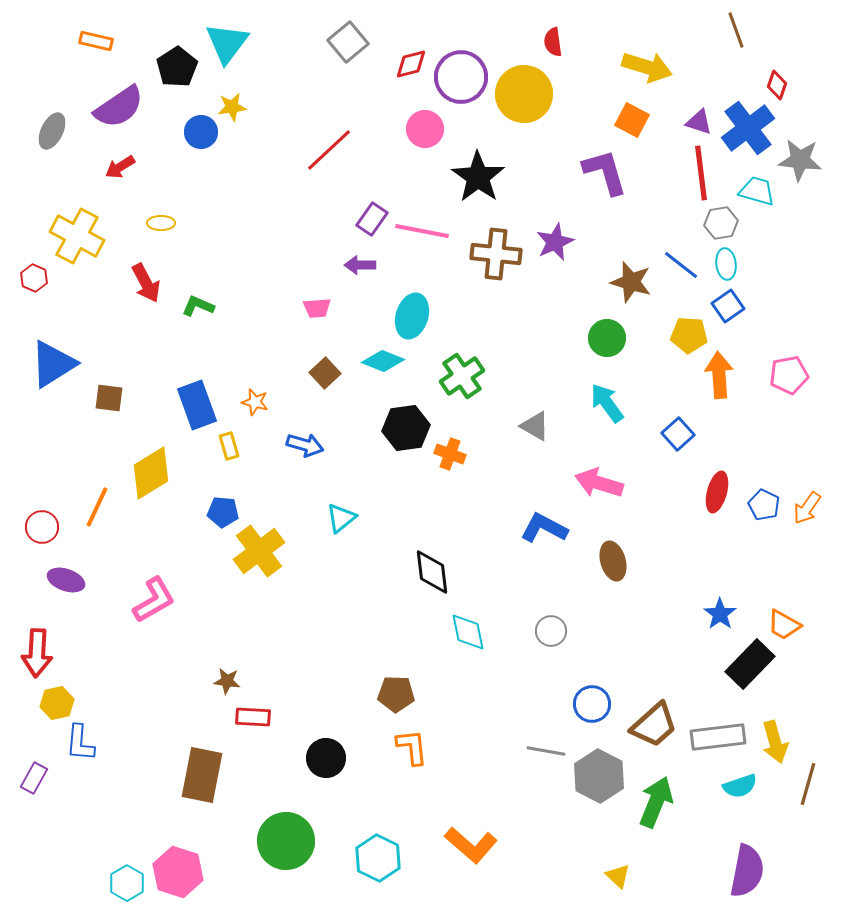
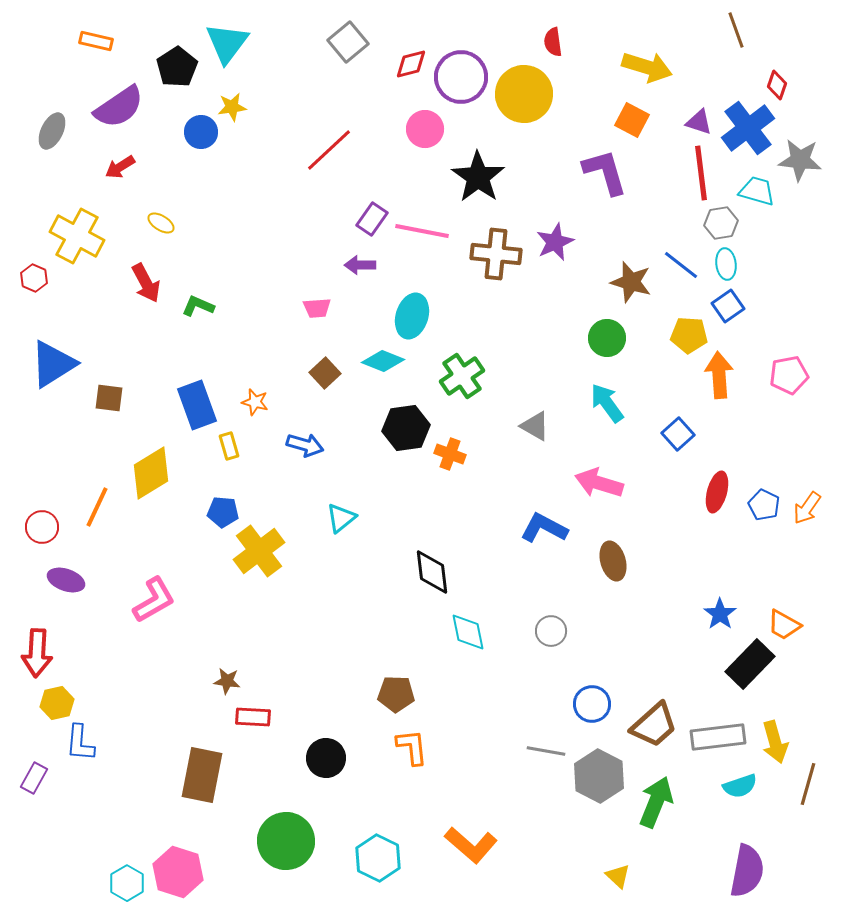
yellow ellipse at (161, 223): rotated 32 degrees clockwise
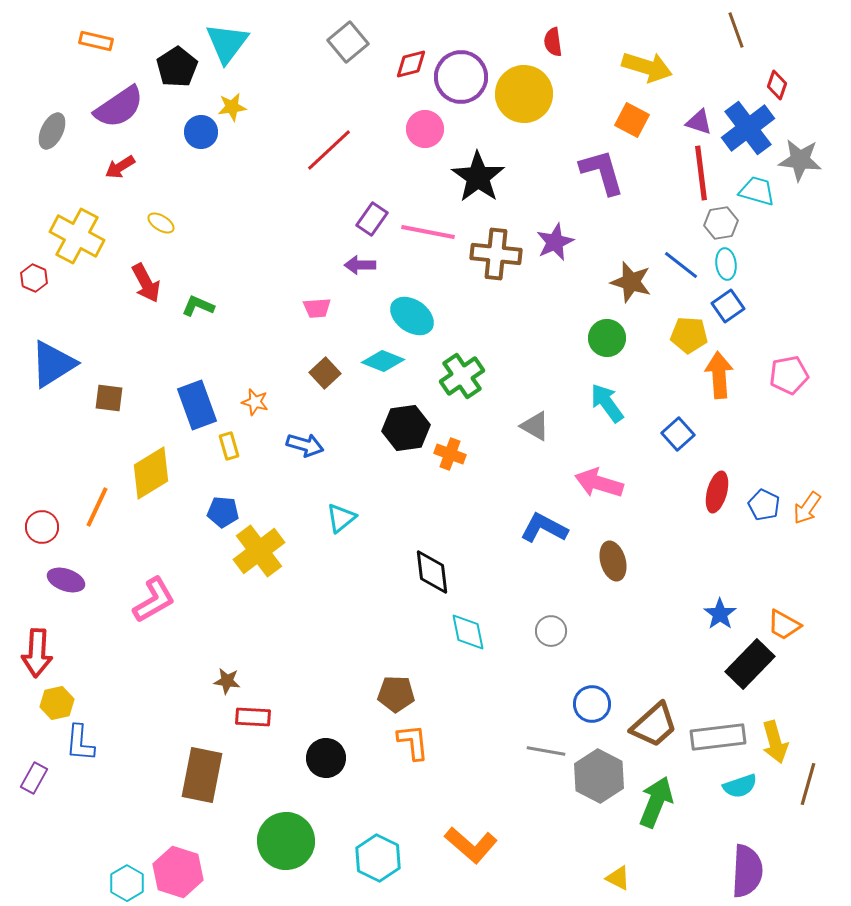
purple L-shape at (605, 172): moved 3 px left
pink line at (422, 231): moved 6 px right, 1 px down
cyan ellipse at (412, 316): rotated 72 degrees counterclockwise
orange L-shape at (412, 747): moved 1 px right, 5 px up
purple semicircle at (747, 871): rotated 8 degrees counterclockwise
yellow triangle at (618, 876): moved 2 px down; rotated 16 degrees counterclockwise
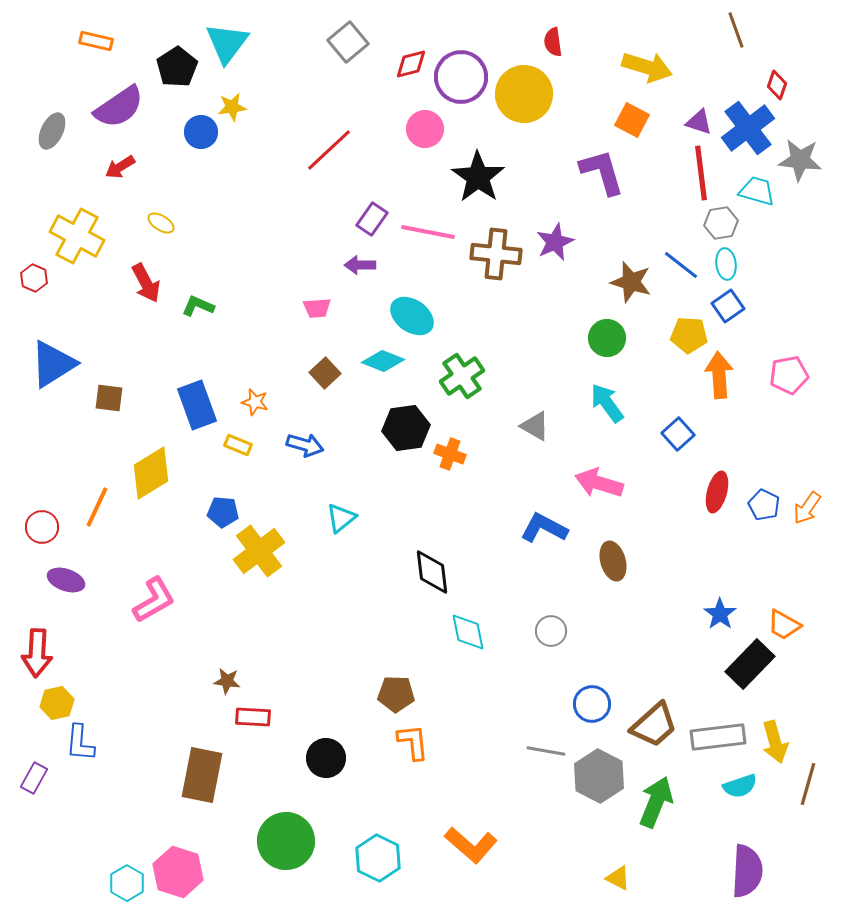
yellow rectangle at (229, 446): moved 9 px right, 1 px up; rotated 52 degrees counterclockwise
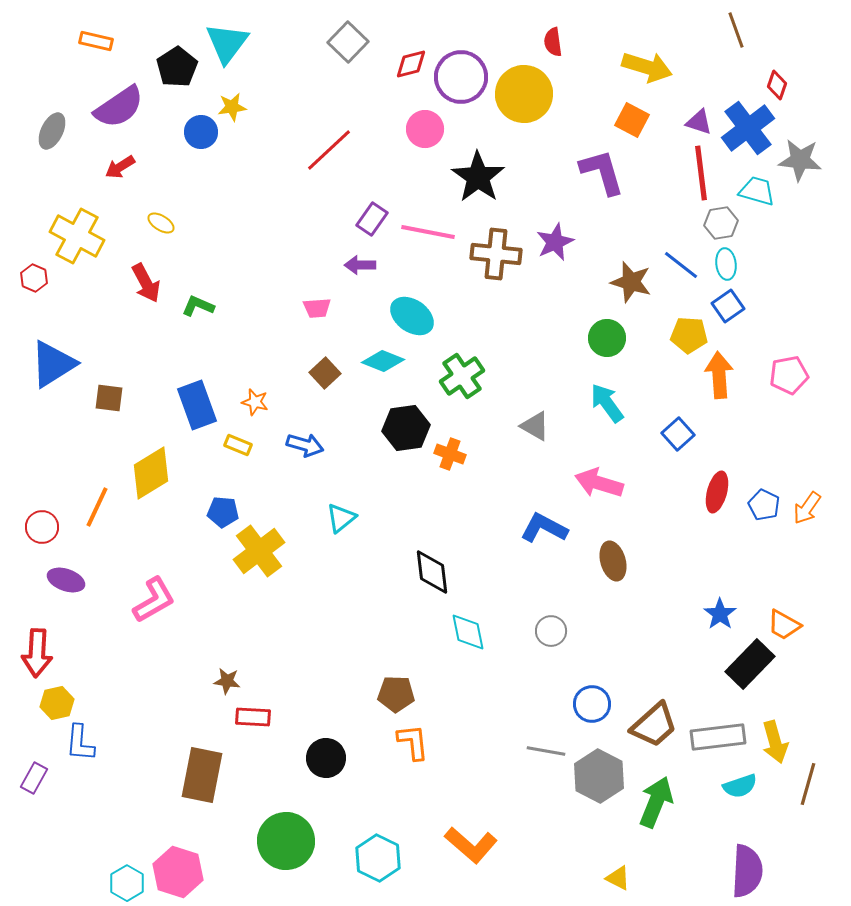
gray square at (348, 42): rotated 6 degrees counterclockwise
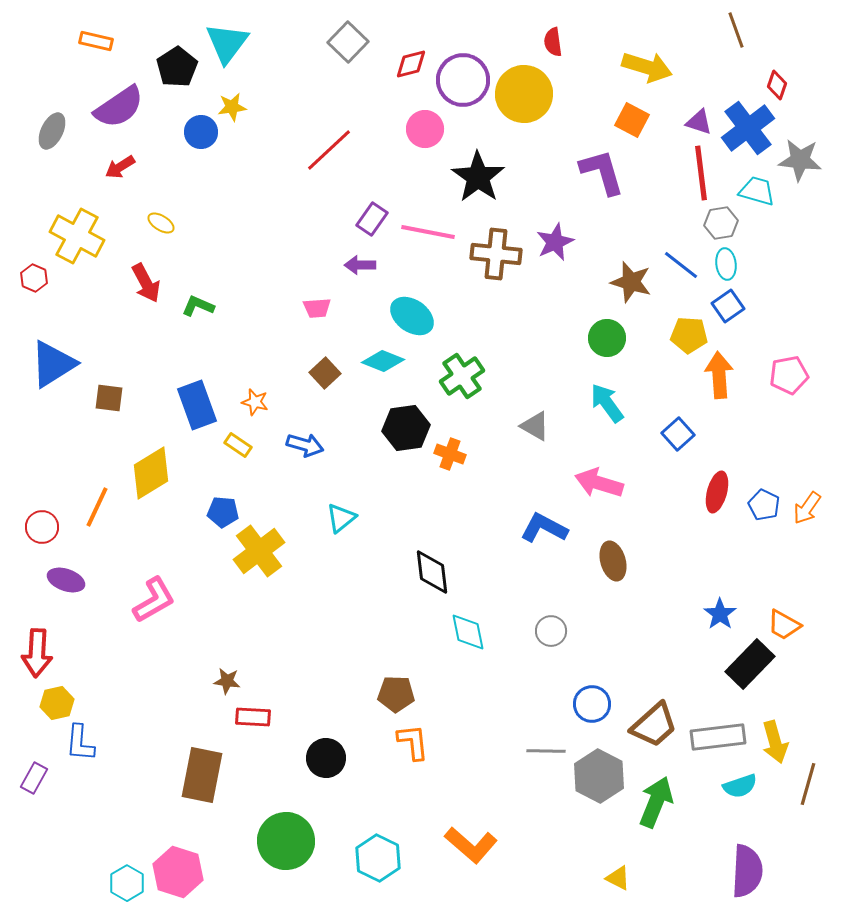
purple circle at (461, 77): moved 2 px right, 3 px down
yellow rectangle at (238, 445): rotated 12 degrees clockwise
gray line at (546, 751): rotated 9 degrees counterclockwise
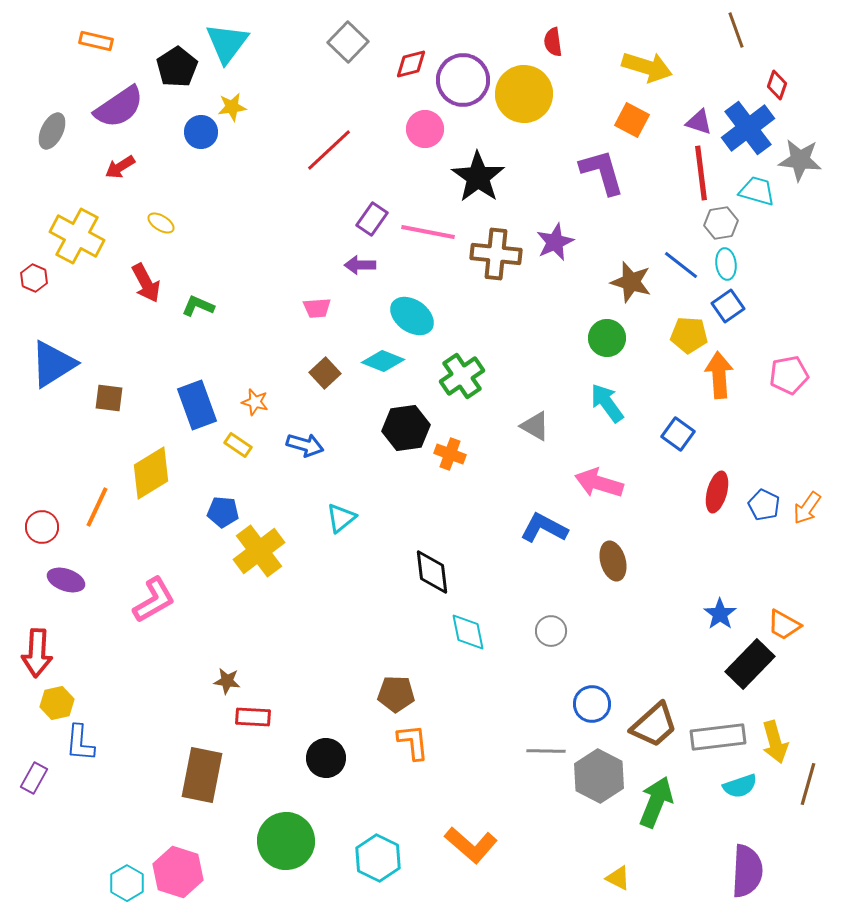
blue square at (678, 434): rotated 12 degrees counterclockwise
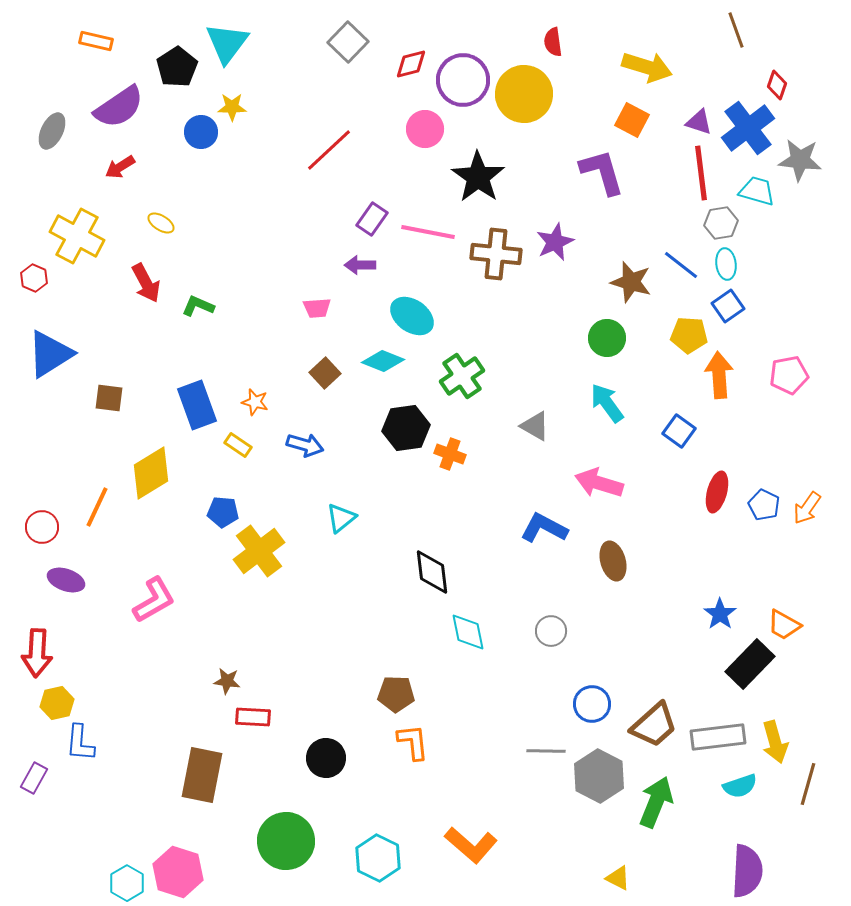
yellow star at (232, 107): rotated 8 degrees clockwise
blue triangle at (53, 364): moved 3 px left, 10 px up
blue square at (678, 434): moved 1 px right, 3 px up
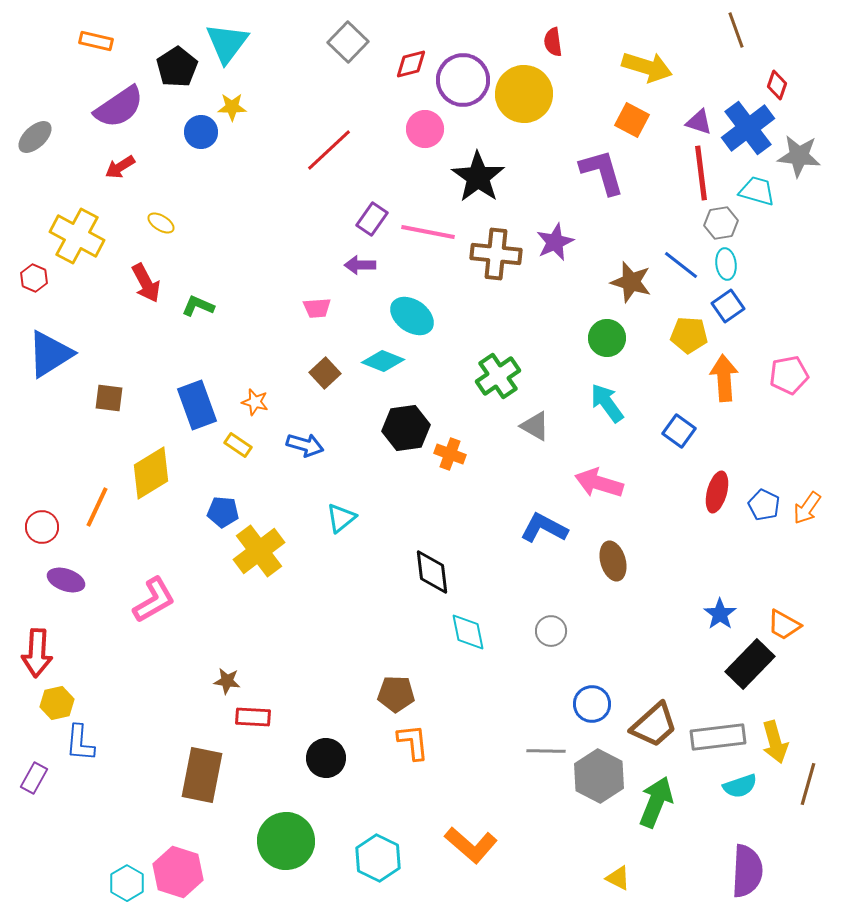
gray ellipse at (52, 131): moved 17 px left, 6 px down; rotated 21 degrees clockwise
gray star at (800, 160): moved 1 px left, 4 px up
orange arrow at (719, 375): moved 5 px right, 3 px down
green cross at (462, 376): moved 36 px right
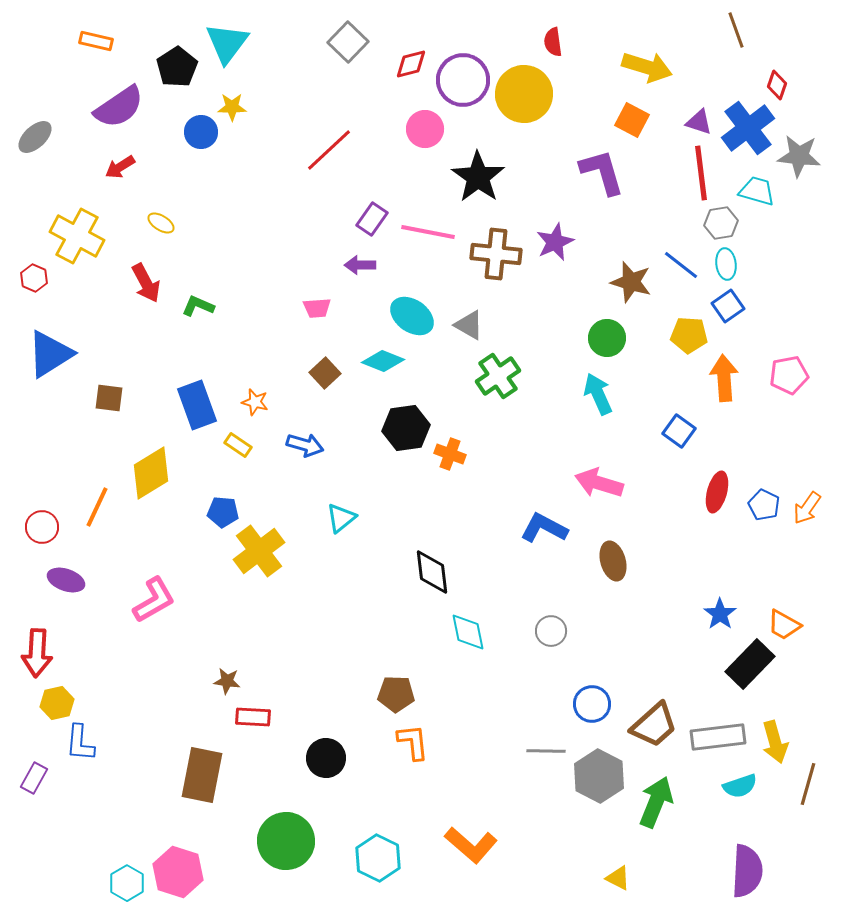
cyan arrow at (607, 403): moved 9 px left, 9 px up; rotated 12 degrees clockwise
gray triangle at (535, 426): moved 66 px left, 101 px up
